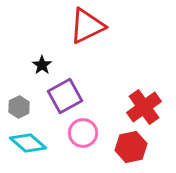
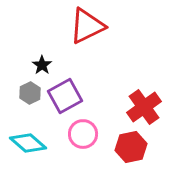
gray hexagon: moved 11 px right, 14 px up
pink circle: moved 1 px down
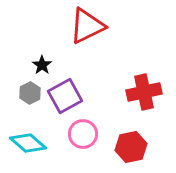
red cross: moved 15 px up; rotated 24 degrees clockwise
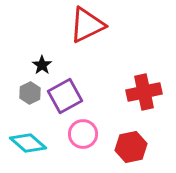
red triangle: moved 1 px up
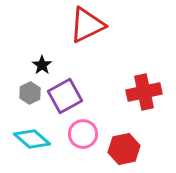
cyan diamond: moved 4 px right, 4 px up
red hexagon: moved 7 px left, 2 px down
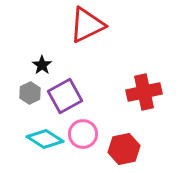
cyan diamond: moved 13 px right; rotated 9 degrees counterclockwise
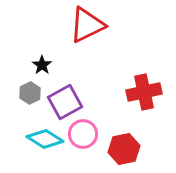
purple square: moved 6 px down
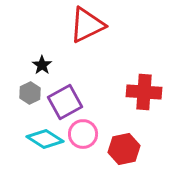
red cross: rotated 16 degrees clockwise
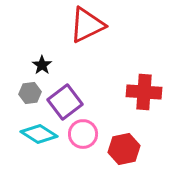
gray hexagon: rotated 20 degrees clockwise
purple square: rotated 8 degrees counterclockwise
cyan diamond: moved 6 px left, 5 px up
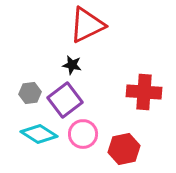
black star: moved 30 px right; rotated 24 degrees counterclockwise
purple square: moved 2 px up
